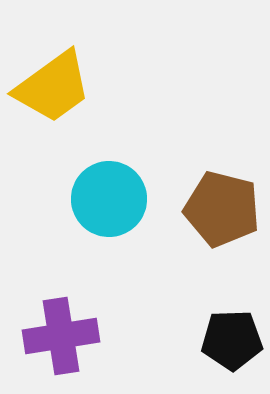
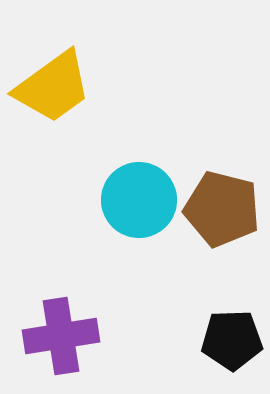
cyan circle: moved 30 px right, 1 px down
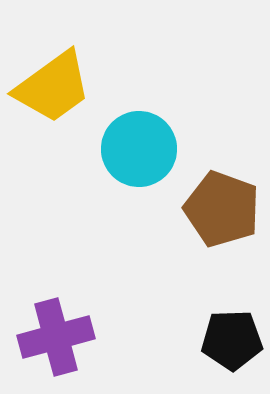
cyan circle: moved 51 px up
brown pentagon: rotated 6 degrees clockwise
purple cross: moved 5 px left, 1 px down; rotated 6 degrees counterclockwise
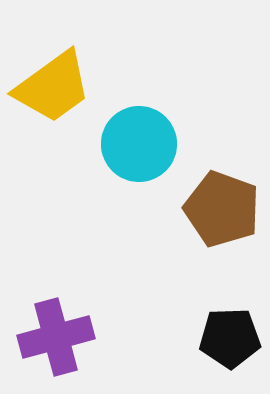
cyan circle: moved 5 px up
black pentagon: moved 2 px left, 2 px up
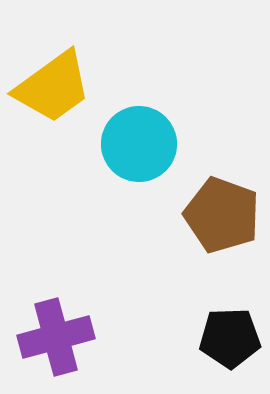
brown pentagon: moved 6 px down
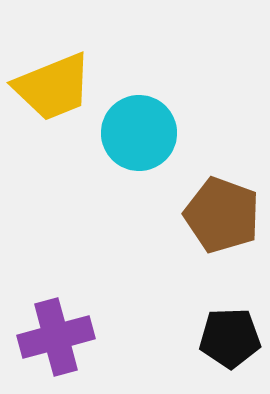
yellow trapezoid: rotated 14 degrees clockwise
cyan circle: moved 11 px up
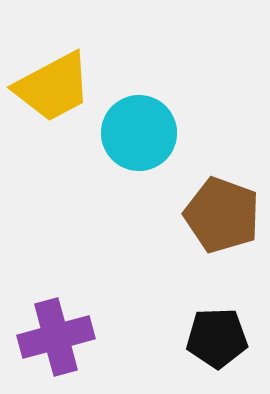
yellow trapezoid: rotated 6 degrees counterclockwise
black pentagon: moved 13 px left
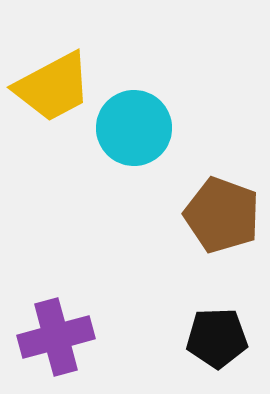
cyan circle: moved 5 px left, 5 px up
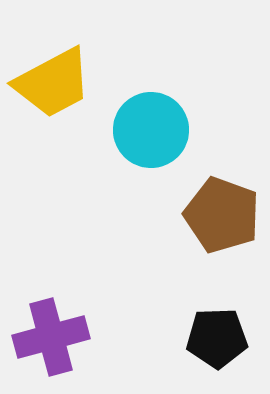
yellow trapezoid: moved 4 px up
cyan circle: moved 17 px right, 2 px down
purple cross: moved 5 px left
